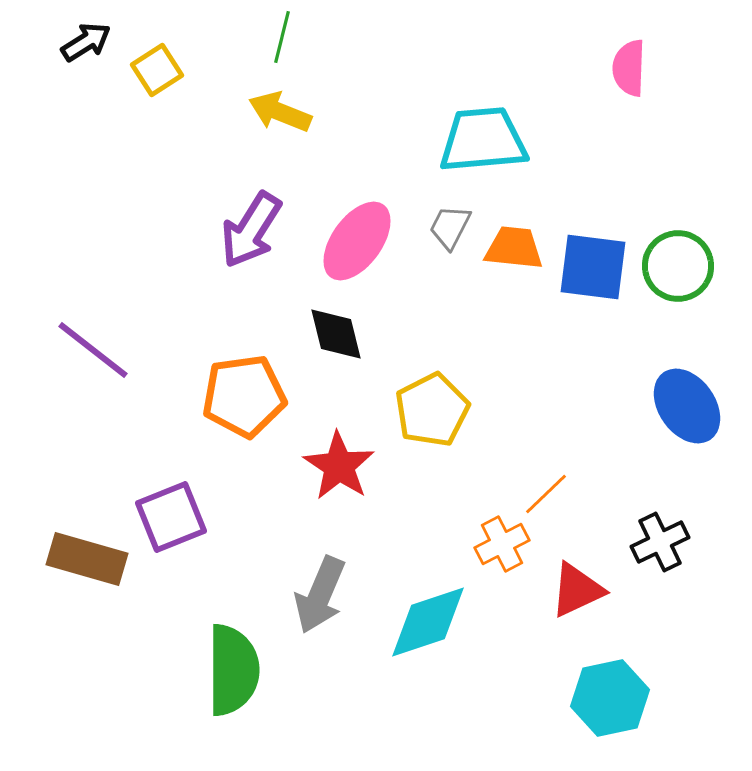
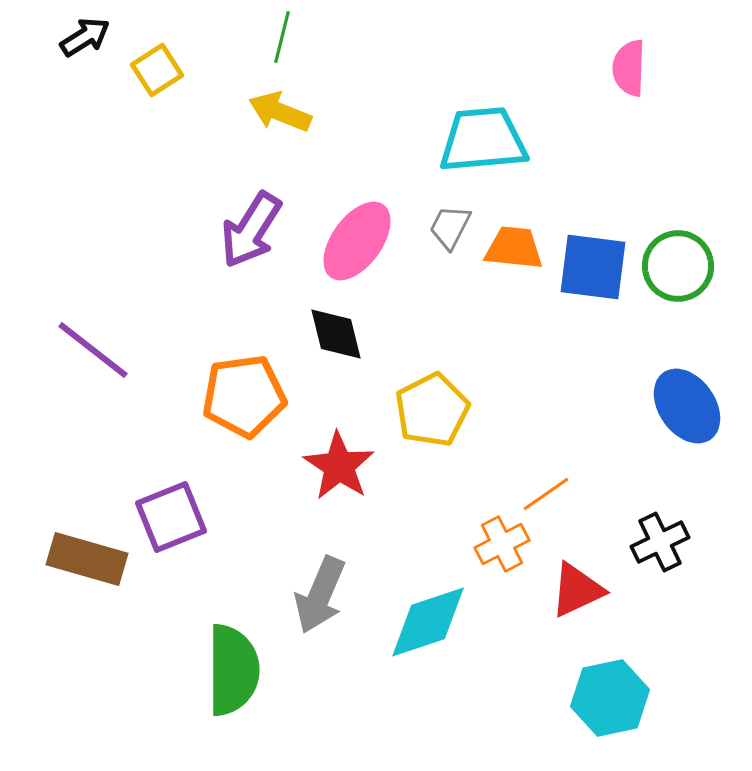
black arrow: moved 1 px left, 5 px up
orange line: rotated 9 degrees clockwise
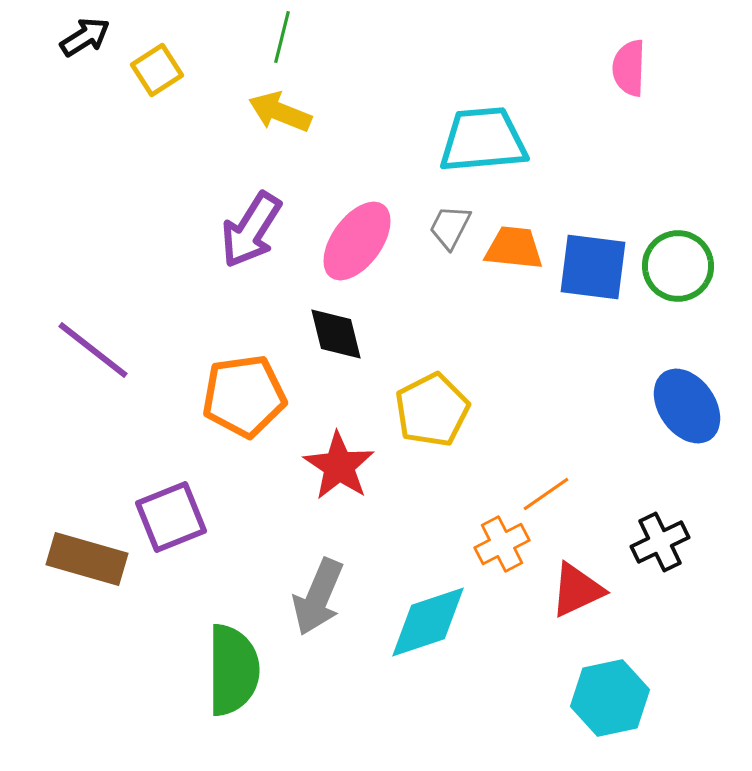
gray arrow: moved 2 px left, 2 px down
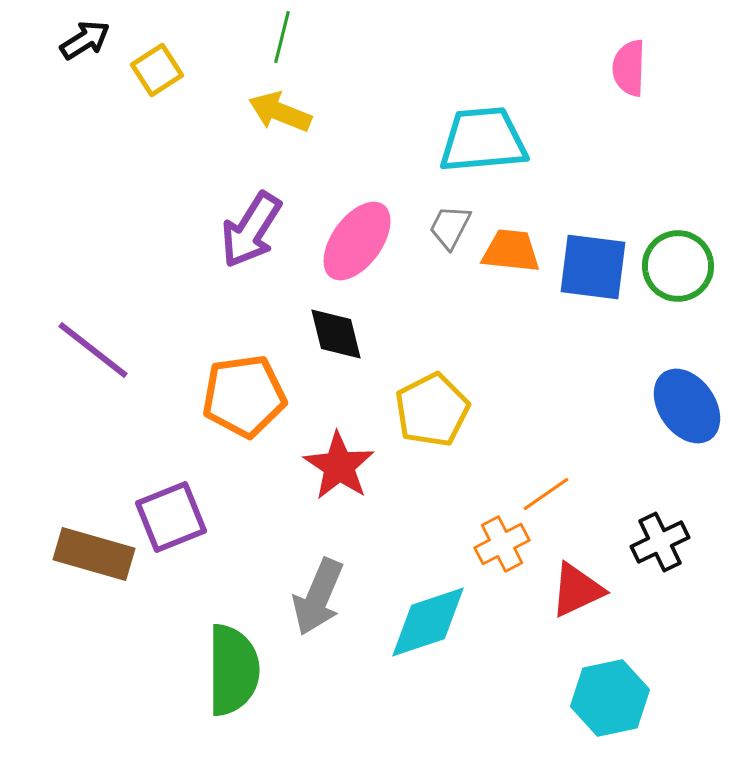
black arrow: moved 3 px down
orange trapezoid: moved 3 px left, 3 px down
brown rectangle: moved 7 px right, 5 px up
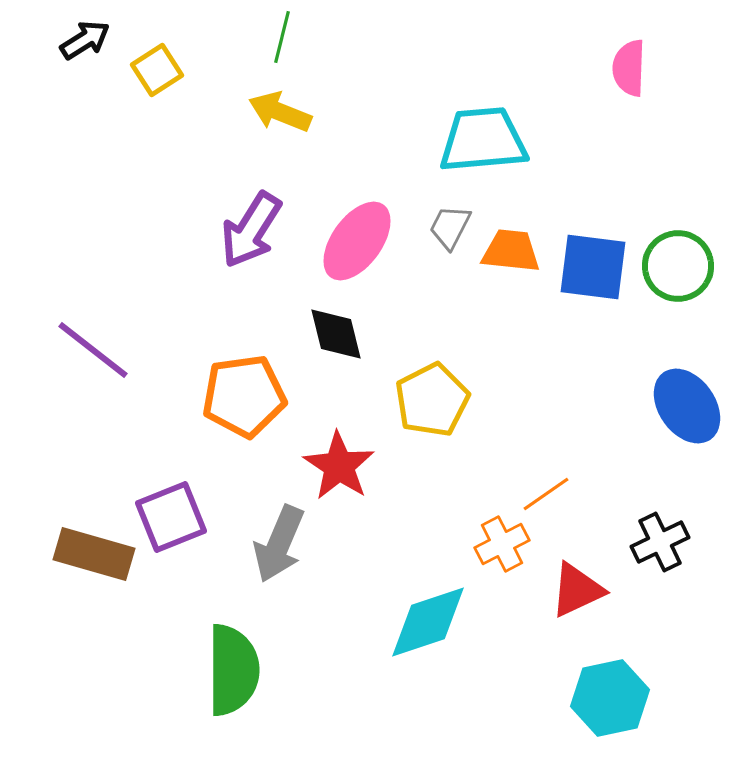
yellow pentagon: moved 10 px up
gray arrow: moved 39 px left, 53 px up
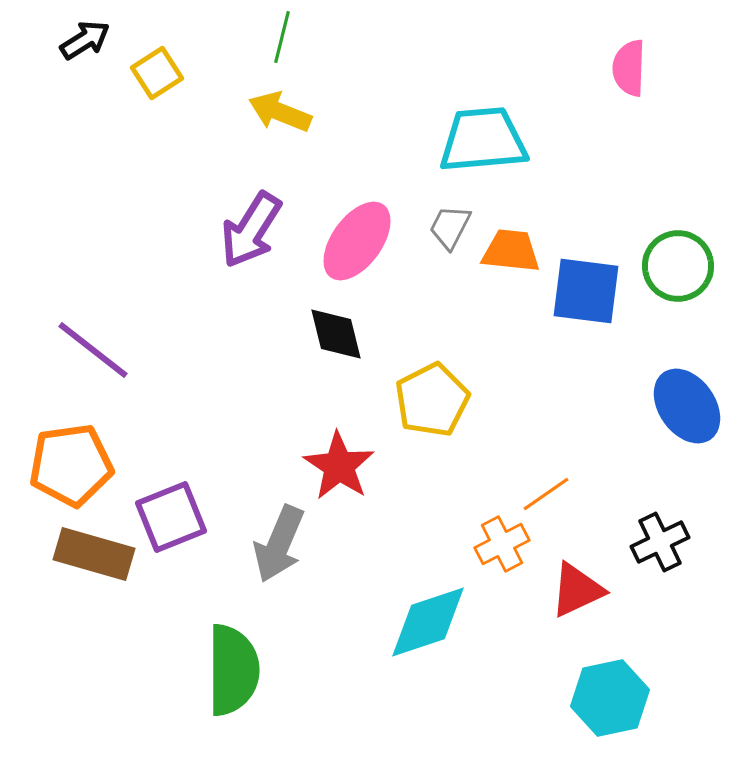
yellow square: moved 3 px down
blue square: moved 7 px left, 24 px down
orange pentagon: moved 173 px left, 69 px down
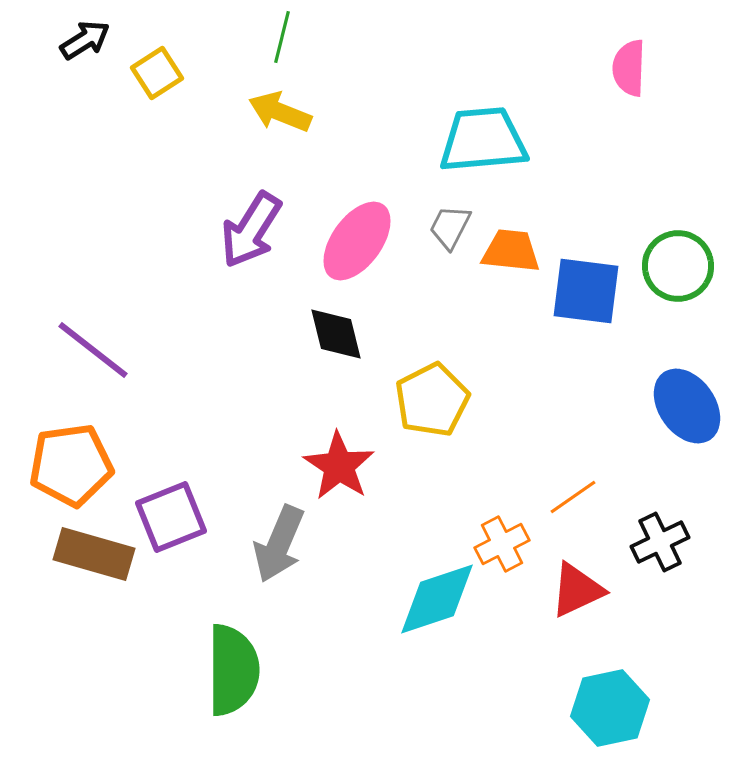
orange line: moved 27 px right, 3 px down
cyan diamond: moved 9 px right, 23 px up
cyan hexagon: moved 10 px down
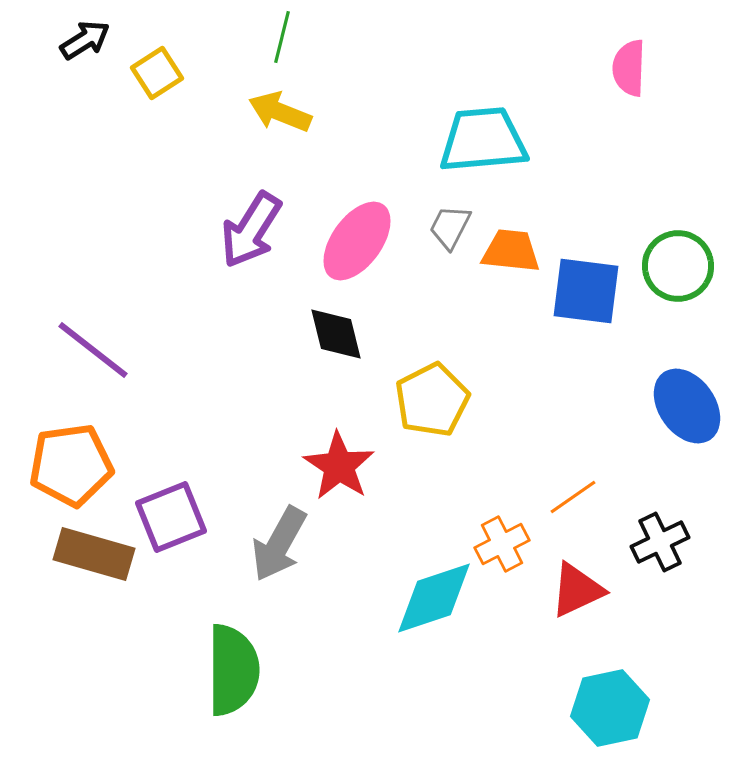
gray arrow: rotated 6 degrees clockwise
cyan diamond: moved 3 px left, 1 px up
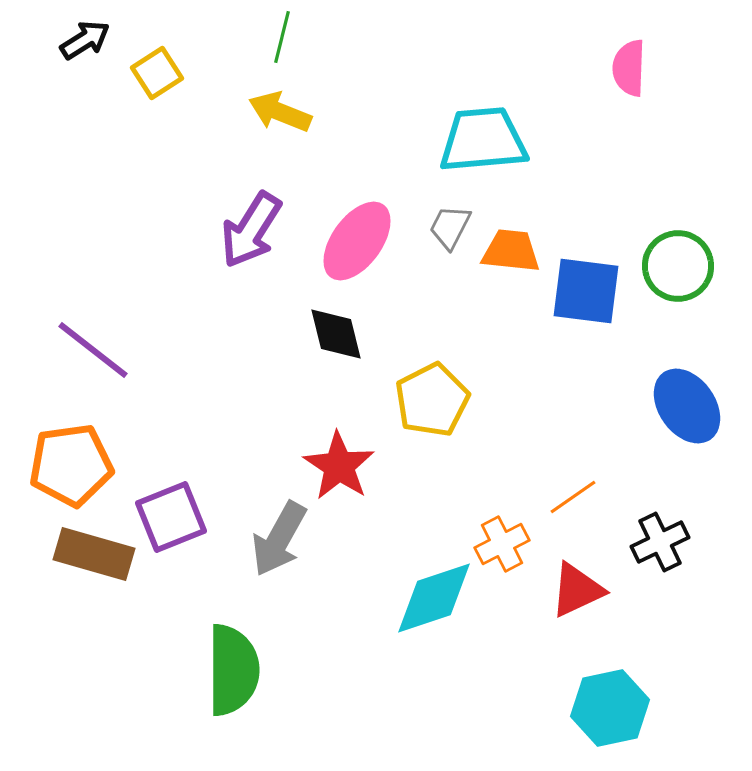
gray arrow: moved 5 px up
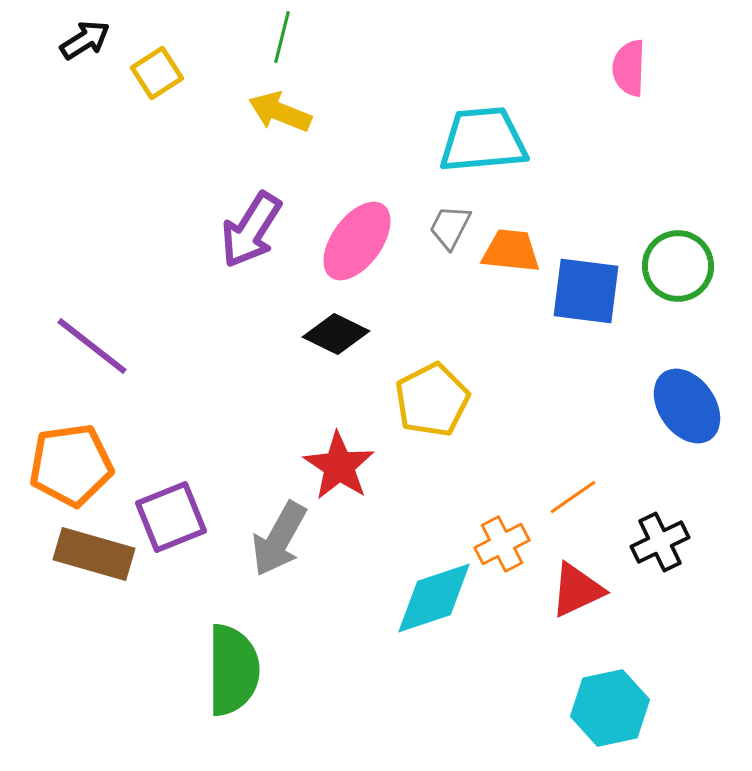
black diamond: rotated 50 degrees counterclockwise
purple line: moved 1 px left, 4 px up
